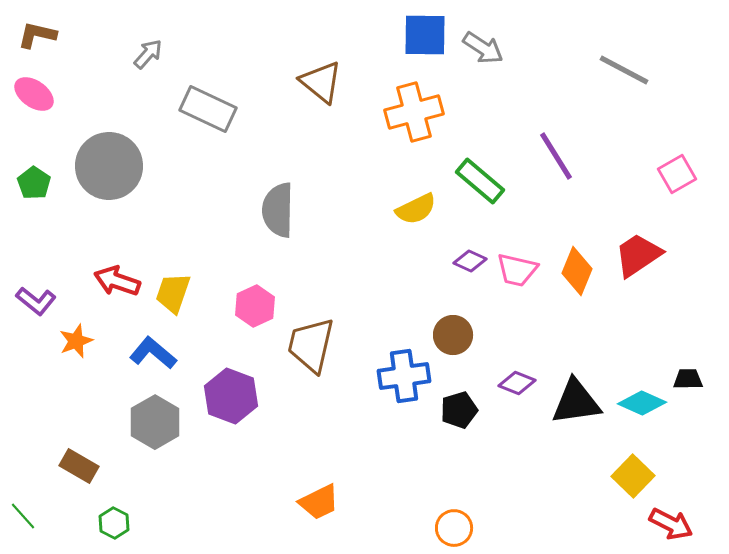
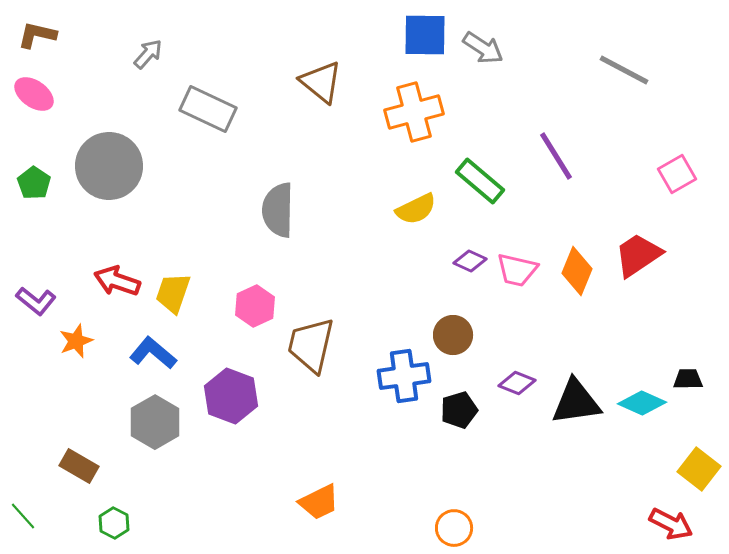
yellow square at (633, 476): moved 66 px right, 7 px up; rotated 6 degrees counterclockwise
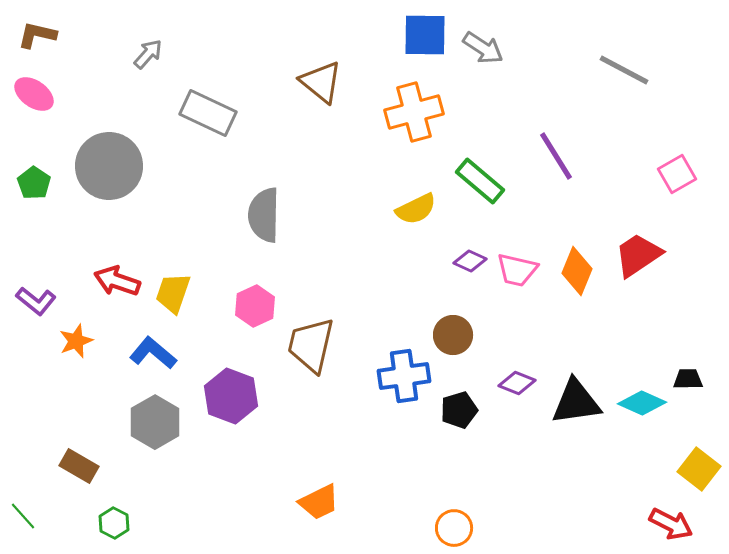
gray rectangle at (208, 109): moved 4 px down
gray semicircle at (278, 210): moved 14 px left, 5 px down
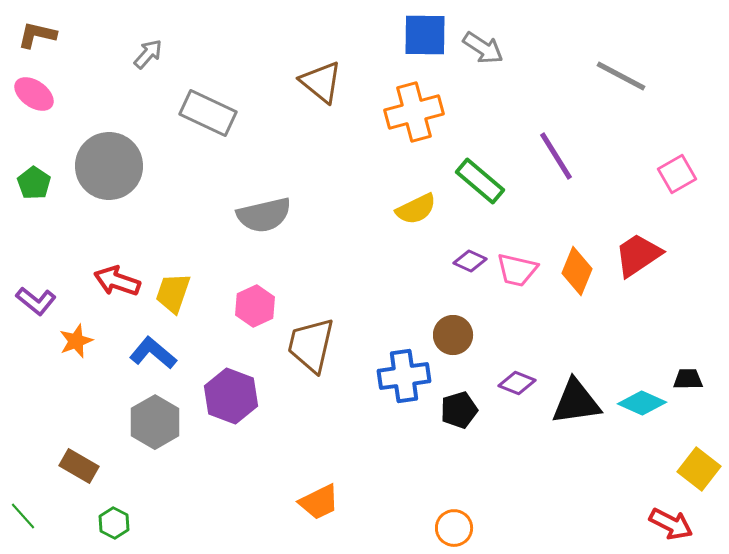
gray line at (624, 70): moved 3 px left, 6 px down
gray semicircle at (264, 215): rotated 104 degrees counterclockwise
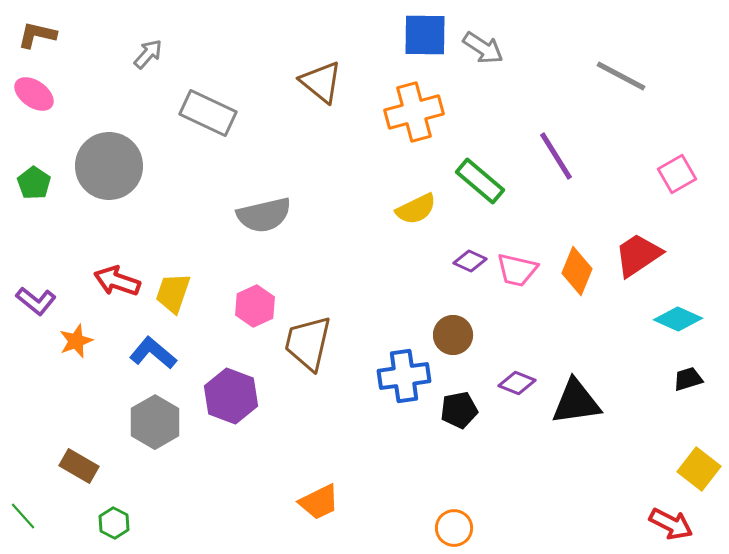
brown trapezoid at (311, 345): moved 3 px left, 2 px up
black trapezoid at (688, 379): rotated 16 degrees counterclockwise
cyan diamond at (642, 403): moved 36 px right, 84 px up
black pentagon at (459, 410): rotated 6 degrees clockwise
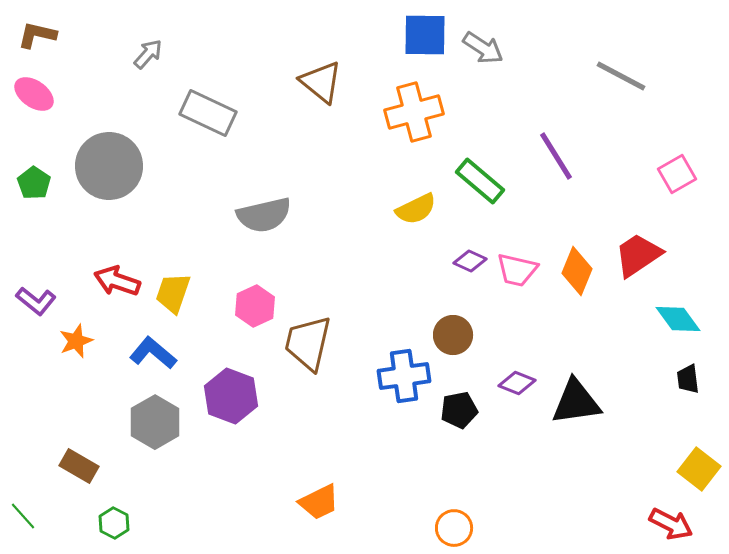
cyan diamond at (678, 319): rotated 30 degrees clockwise
black trapezoid at (688, 379): rotated 80 degrees counterclockwise
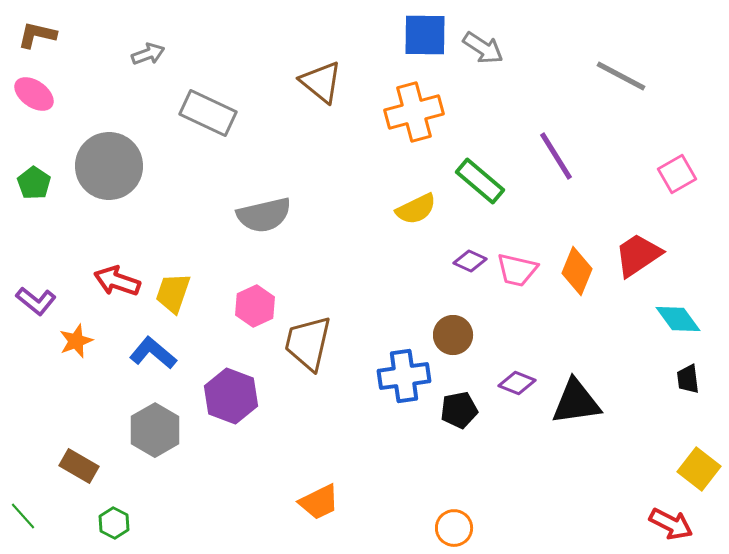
gray arrow at (148, 54): rotated 28 degrees clockwise
gray hexagon at (155, 422): moved 8 px down
